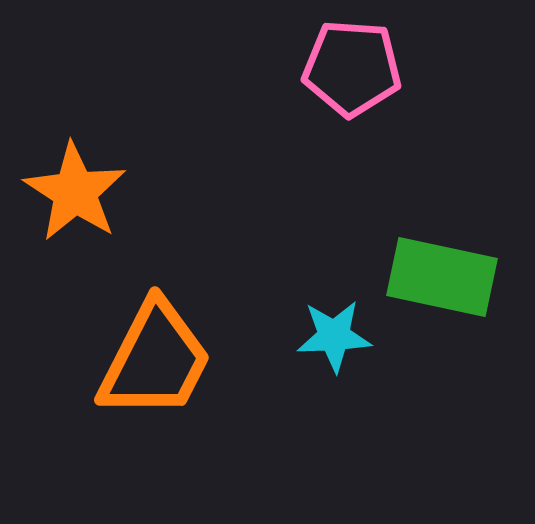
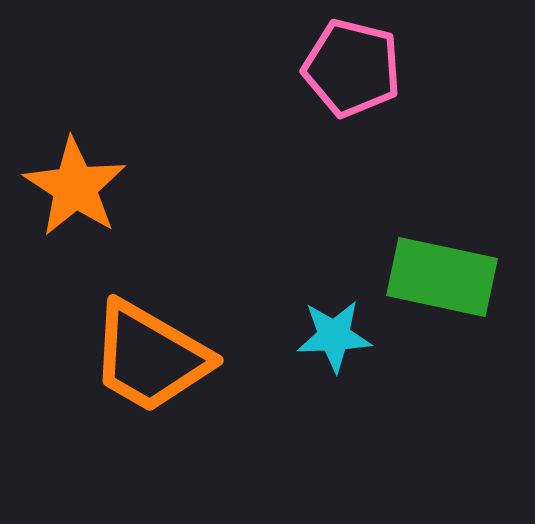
pink pentagon: rotated 10 degrees clockwise
orange star: moved 5 px up
orange trapezoid: moved 5 px left, 3 px up; rotated 93 degrees clockwise
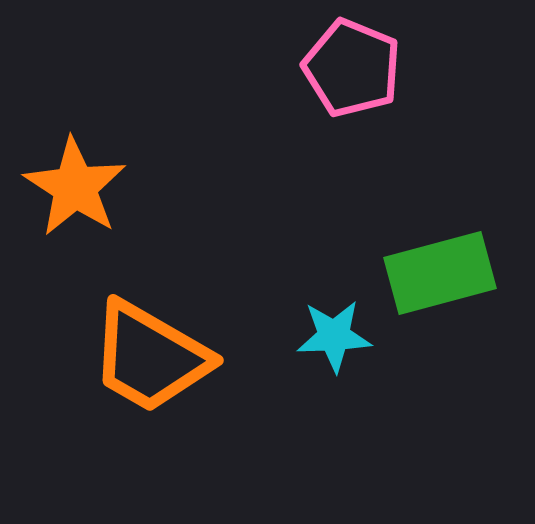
pink pentagon: rotated 8 degrees clockwise
green rectangle: moved 2 px left, 4 px up; rotated 27 degrees counterclockwise
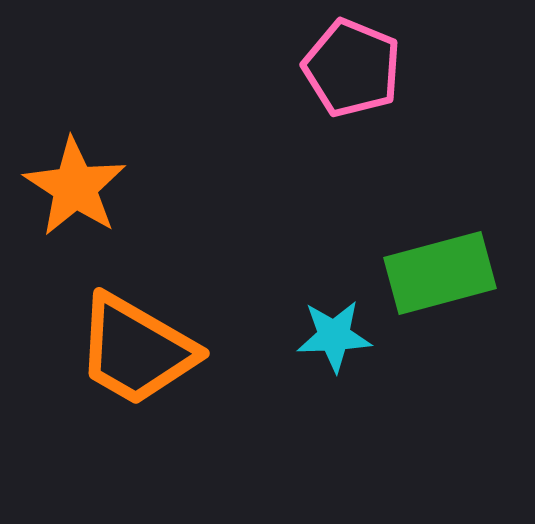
orange trapezoid: moved 14 px left, 7 px up
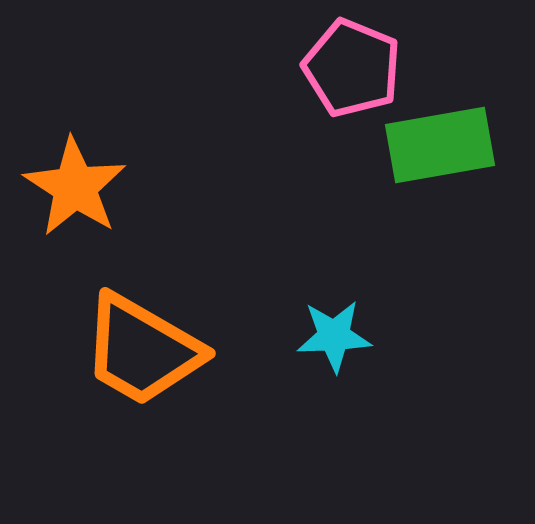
green rectangle: moved 128 px up; rotated 5 degrees clockwise
orange trapezoid: moved 6 px right
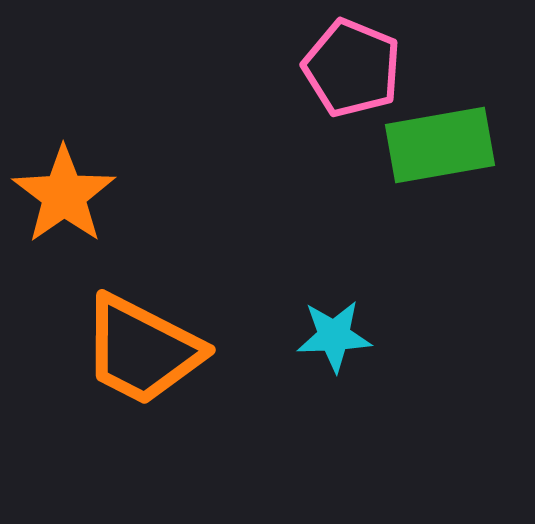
orange star: moved 11 px left, 8 px down; rotated 4 degrees clockwise
orange trapezoid: rotated 3 degrees counterclockwise
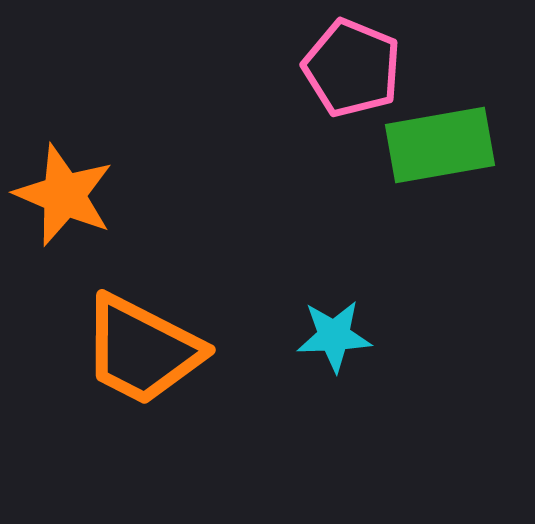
orange star: rotated 14 degrees counterclockwise
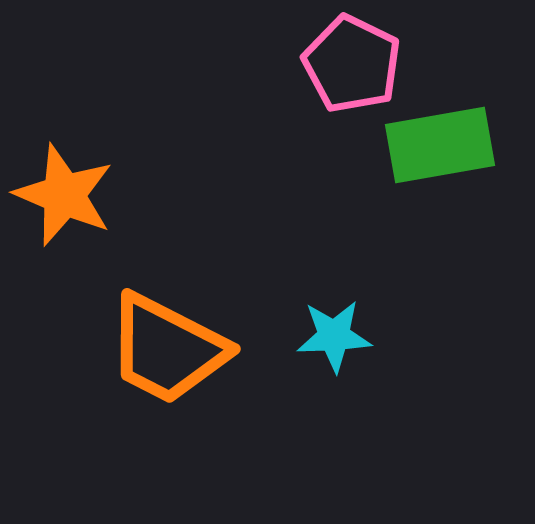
pink pentagon: moved 4 px up; rotated 4 degrees clockwise
orange trapezoid: moved 25 px right, 1 px up
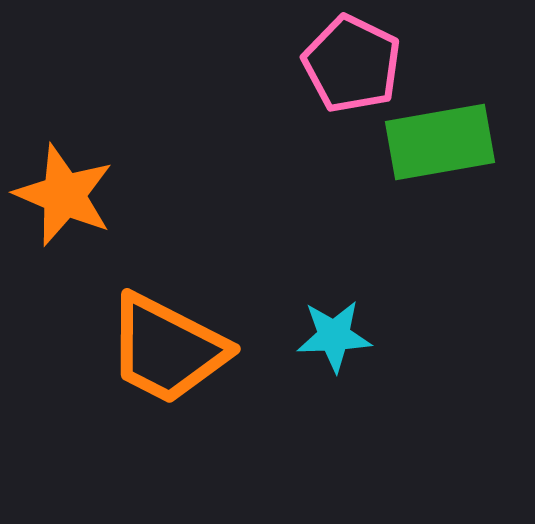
green rectangle: moved 3 px up
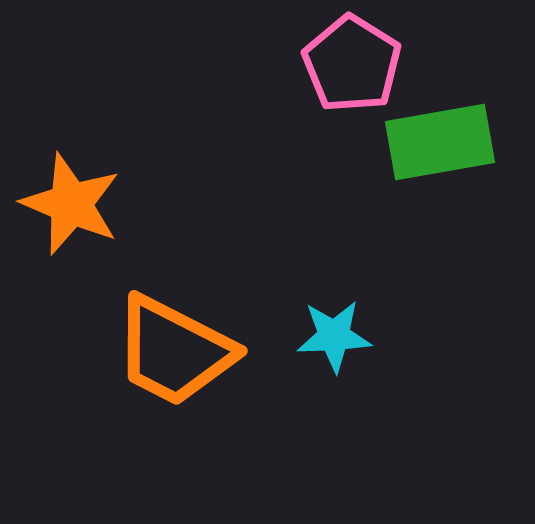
pink pentagon: rotated 6 degrees clockwise
orange star: moved 7 px right, 9 px down
orange trapezoid: moved 7 px right, 2 px down
